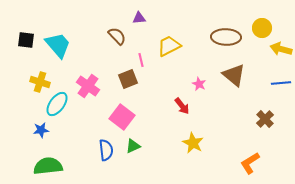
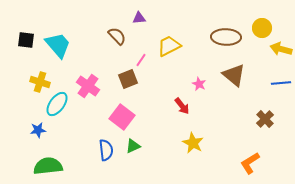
pink line: rotated 48 degrees clockwise
blue star: moved 3 px left
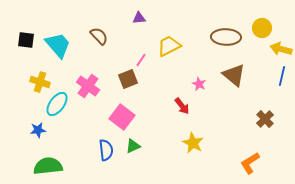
brown semicircle: moved 18 px left
blue line: moved 1 px right, 7 px up; rotated 72 degrees counterclockwise
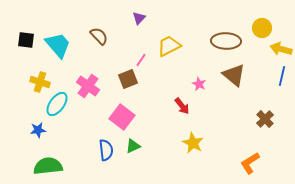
purple triangle: rotated 40 degrees counterclockwise
brown ellipse: moved 4 px down
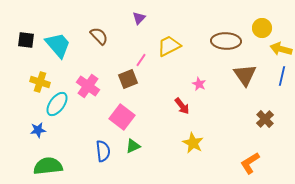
brown triangle: moved 11 px right; rotated 15 degrees clockwise
blue semicircle: moved 3 px left, 1 px down
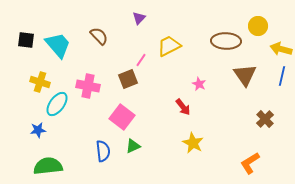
yellow circle: moved 4 px left, 2 px up
pink cross: rotated 25 degrees counterclockwise
red arrow: moved 1 px right, 1 px down
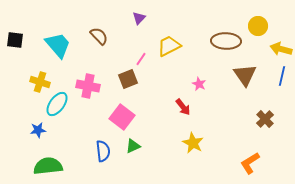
black square: moved 11 px left
pink line: moved 1 px up
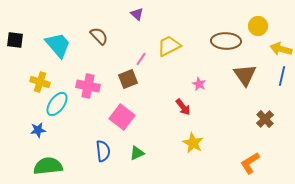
purple triangle: moved 2 px left, 4 px up; rotated 32 degrees counterclockwise
green triangle: moved 4 px right, 7 px down
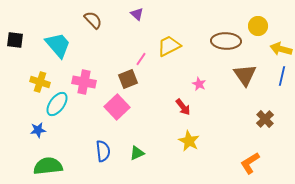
brown semicircle: moved 6 px left, 16 px up
pink cross: moved 4 px left, 4 px up
pink square: moved 5 px left, 10 px up; rotated 10 degrees clockwise
yellow star: moved 4 px left, 2 px up
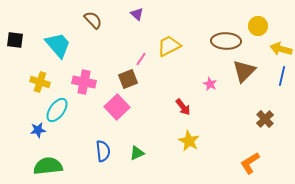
brown triangle: moved 1 px left, 4 px up; rotated 20 degrees clockwise
pink star: moved 11 px right
cyan ellipse: moved 6 px down
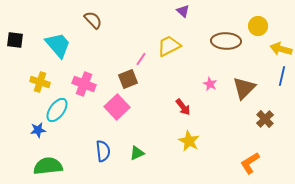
purple triangle: moved 46 px right, 3 px up
brown triangle: moved 17 px down
pink cross: moved 2 px down; rotated 10 degrees clockwise
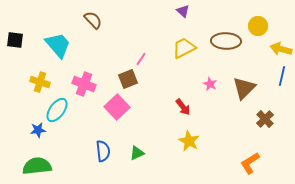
yellow trapezoid: moved 15 px right, 2 px down
green semicircle: moved 11 px left
